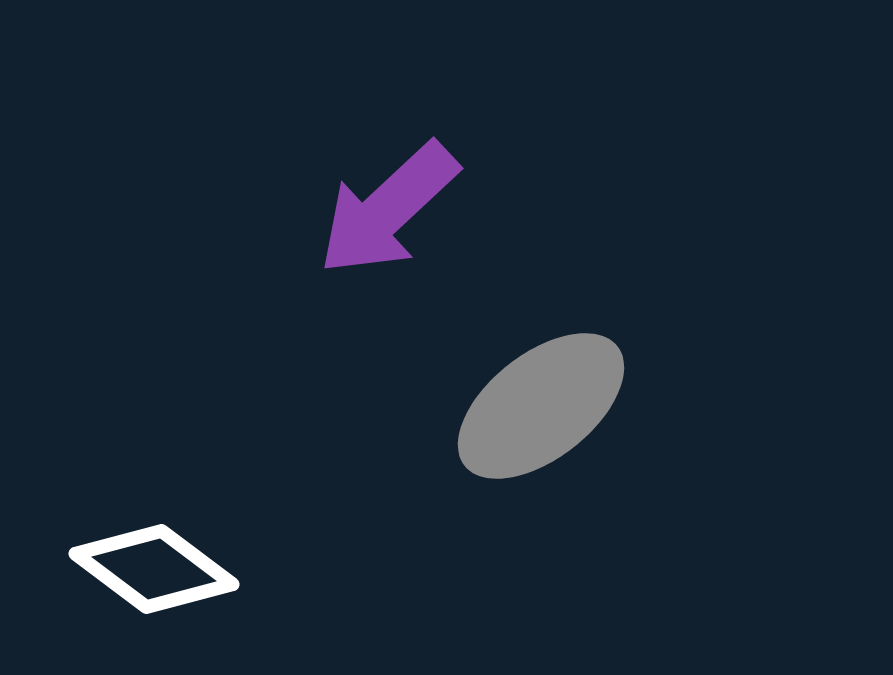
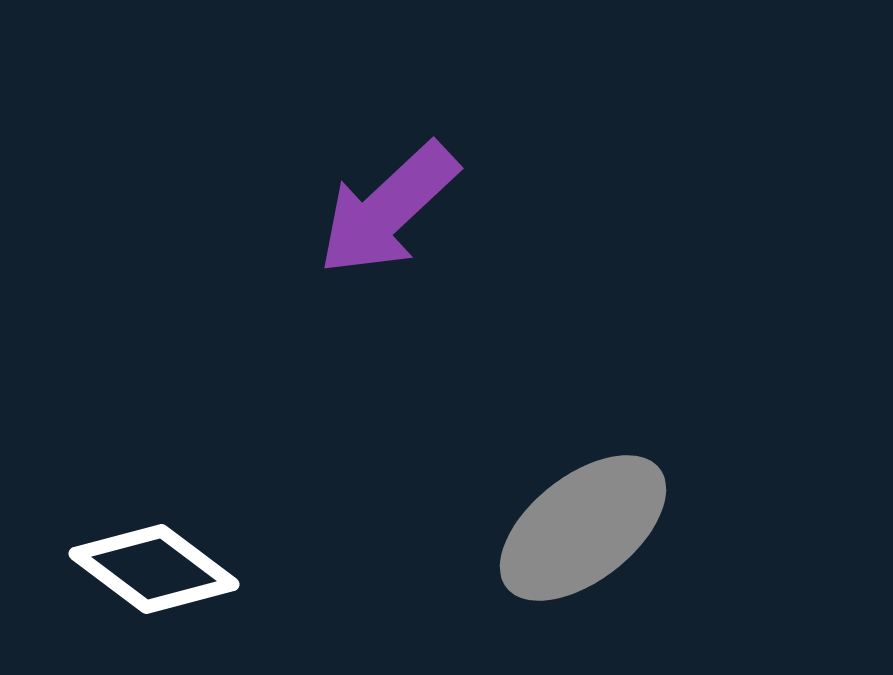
gray ellipse: moved 42 px right, 122 px down
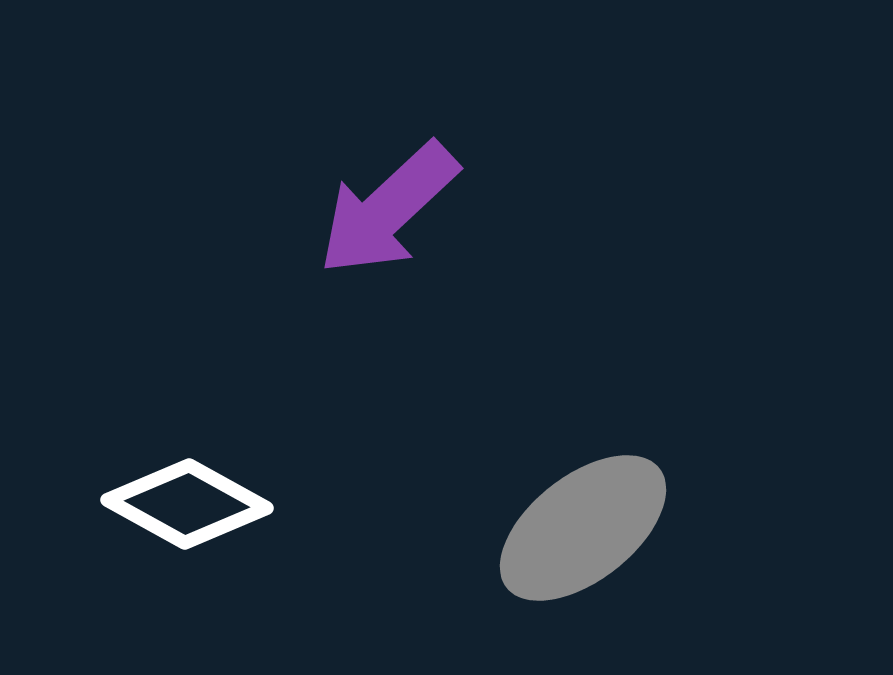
white diamond: moved 33 px right, 65 px up; rotated 8 degrees counterclockwise
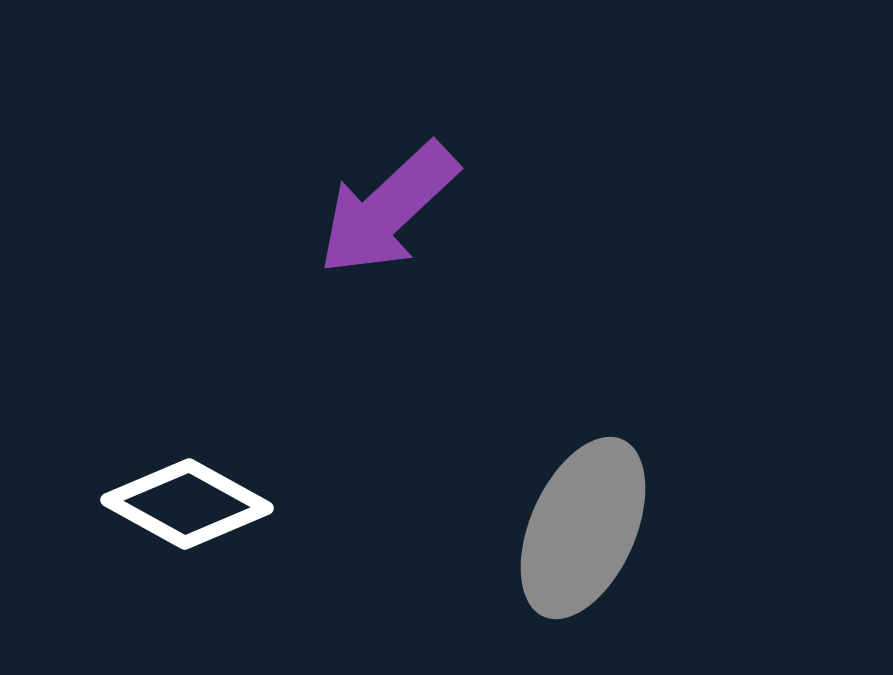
gray ellipse: rotated 28 degrees counterclockwise
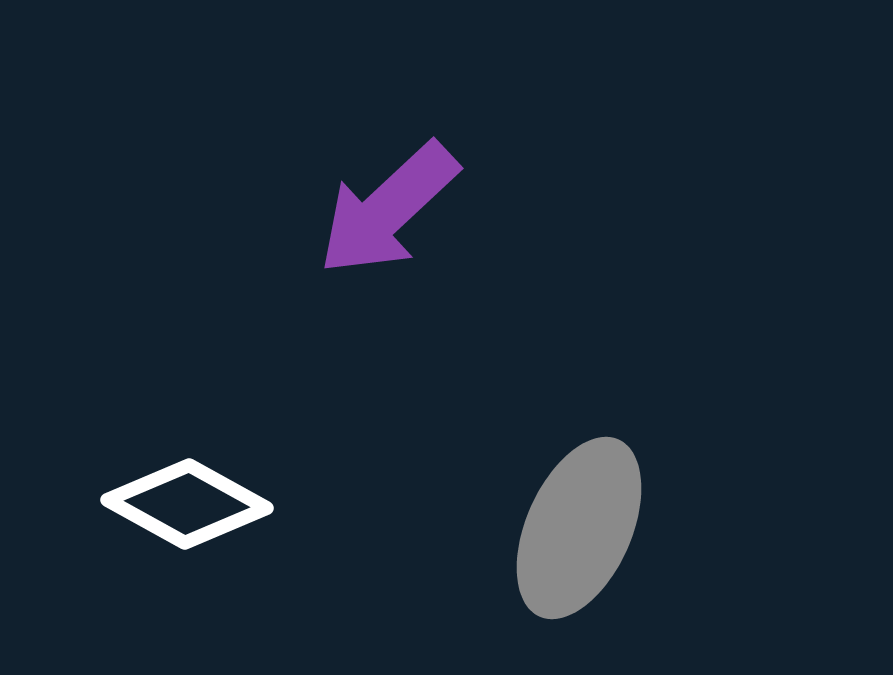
gray ellipse: moved 4 px left
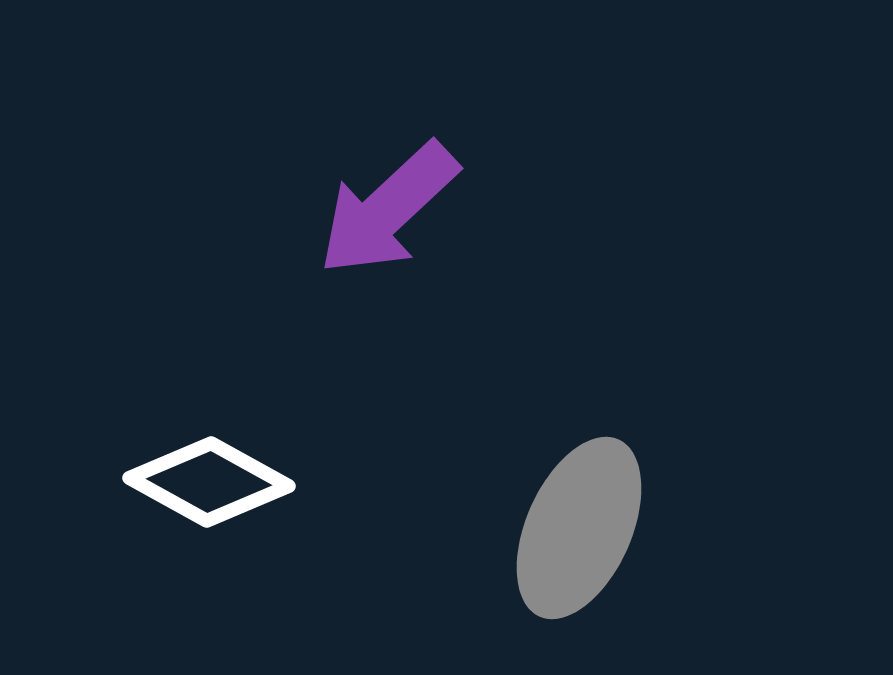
white diamond: moved 22 px right, 22 px up
